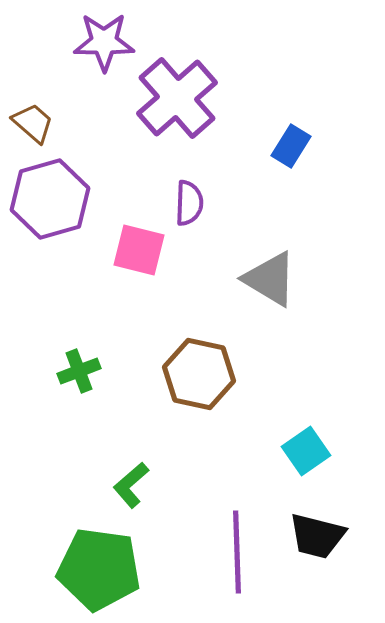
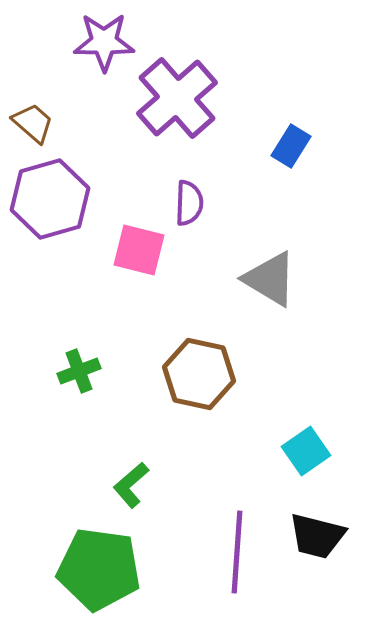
purple line: rotated 6 degrees clockwise
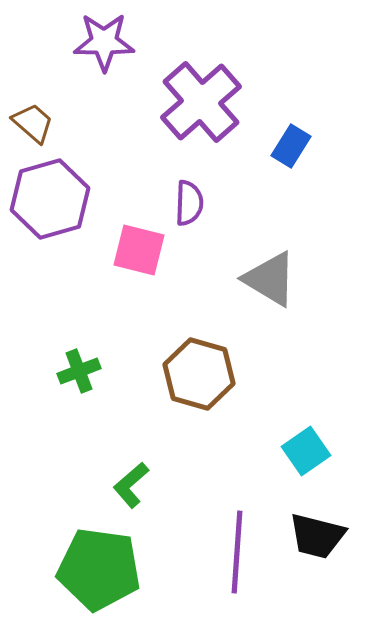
purple cross: moved 24 px right, 4 px down
brown hexagon: rotated 4 degrees clockwise
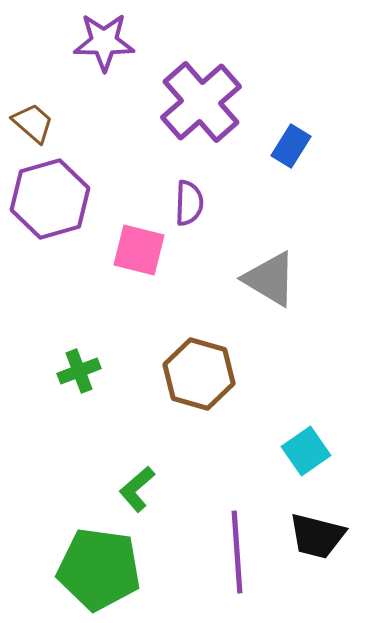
green L-shape: moved 6 px right, 4 px down
purple line: rotated 8 degrees counterclockwise
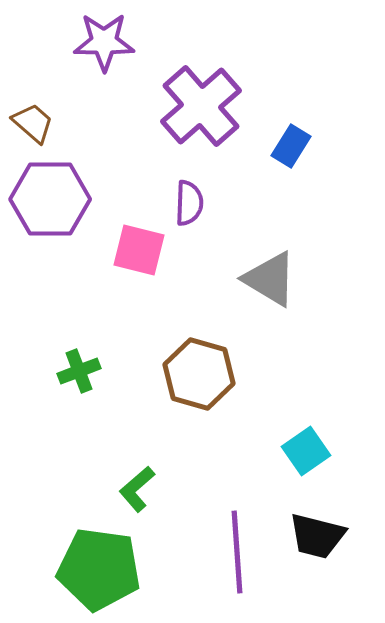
purple cross: moved 4 px down
purple hexagon: rotated 16 degrees clockwise
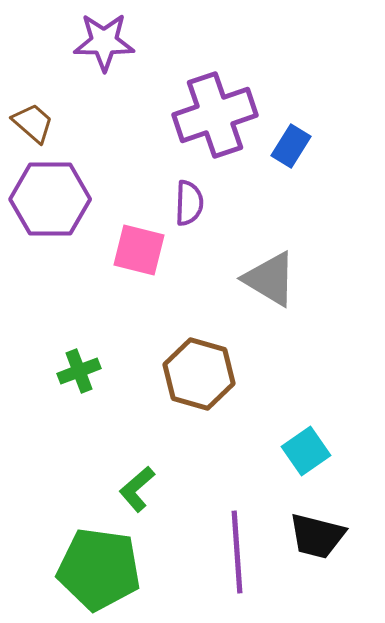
purple cross: moved 14 px right, 9 px down; rotated 22 degrees clockwise
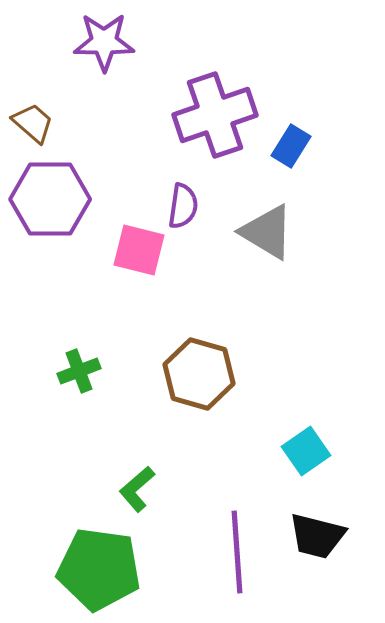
purple semicircle: moved 6 px left, 3 px down; rotated 6 degrees clockwise
gray triangle: moved 3 px left, 47 px up
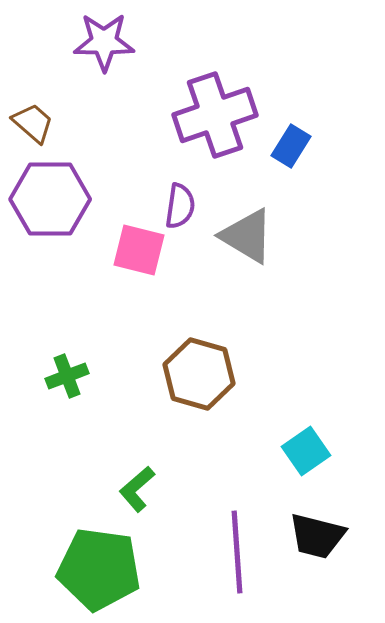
purple semicircle: moved 3 px left
gray triangle: moved 20 px left, 4 px down
green cross: moved 12 px left, 5 px down
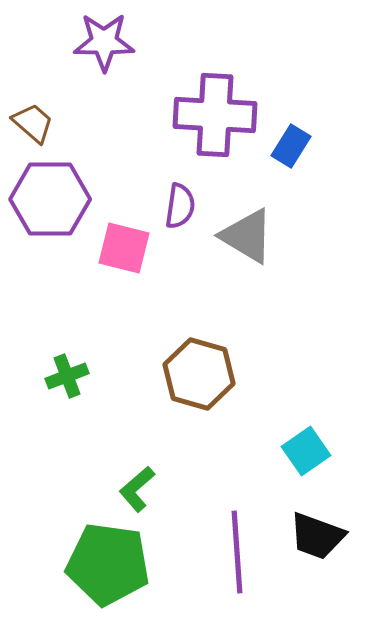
purple cross: rotated 22 degrees clockwise
pink square: moved 15 px left, 2 px up
black trapezoid: rotated 6 degrees clockwise
green pentagon: moved 9 px right, 5 px up
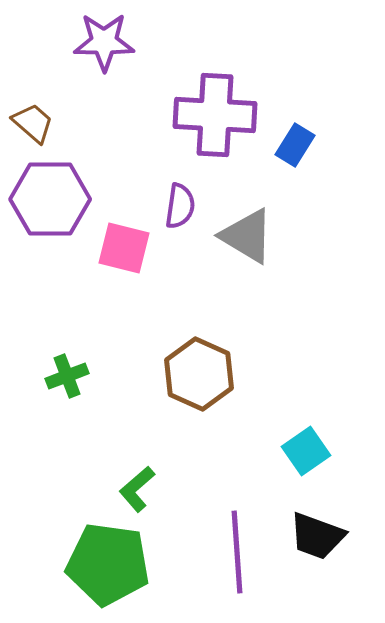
blue rectangle: moved 4 px right, 1 px up
brown hexagon: rotated 8 degrees clockwise
